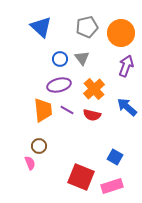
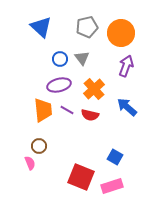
red semicircle: moved 2 px left
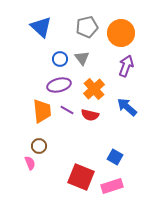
orange trapezoid: moved 1 px left, 1 px down
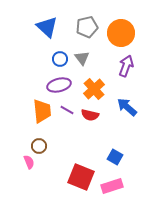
blue triangle: moved 6 px right
pink semicircle: moved 1 px left, 1 px up
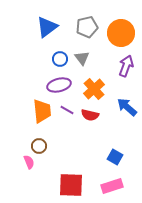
blue triangle: rotated 40 degrees clockwise
red square: moved 10 px left, 8 px down; rotated 20 degrees counterclockwise
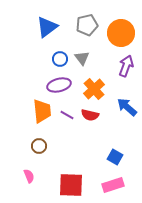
gray pentagon: moved 2 px up
purple line: moved 5 px down
pink semicircle: moved 14 px down
pink rectangle: moved 1 px right, 1 px up
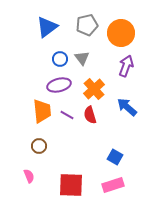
red semicircle: rotated 60 degrees clockwise
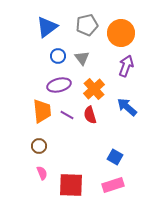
blue circle: moved 2 px left, 3 px up
pink semicircle: moved 13 px right, 3 px up
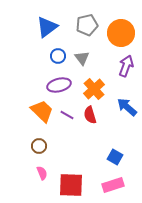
orange trapezoid: rotated 40 degrees counterclockwise
